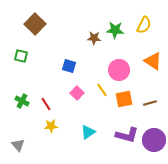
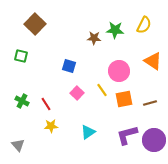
pink circle: moved 1 px down
purple L-shape: rotated 150 degrees clockwise
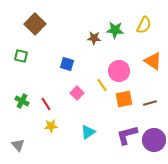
blue square: moved 2 px left, 2 px up
yellow line: moved 5 px up
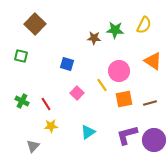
gray triangle: moved 15 px right, 1 px down; rotated 24 degrees clockwise
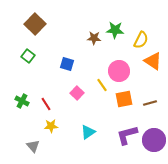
yellow semicircle: moved 3 px left, 15 px down
green square: moved 7 px right; rotated 24 degrees clockwise
gray triangle: rotated 24 degrees counterclockwise
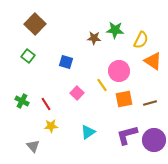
blue square: moved 1 px left, 2 px up
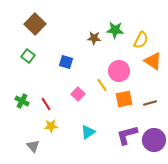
pink square: moved 1 px right, 1 px down
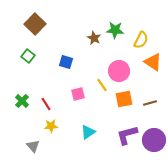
brown star: rotated 24 degrees clockwise
orange triangle: moved 1 px down
pink square: rotated 32 degrees clockwise
green cross: rotated 16 degrees clockwise
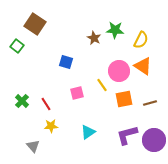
brown square: rotated 10 degrees counterclockwise
green square: moved 11 px left, 10 px up
orange triangle: moved 10 px left, 4 px down
pink square: moved 1 px left, 1 px up
